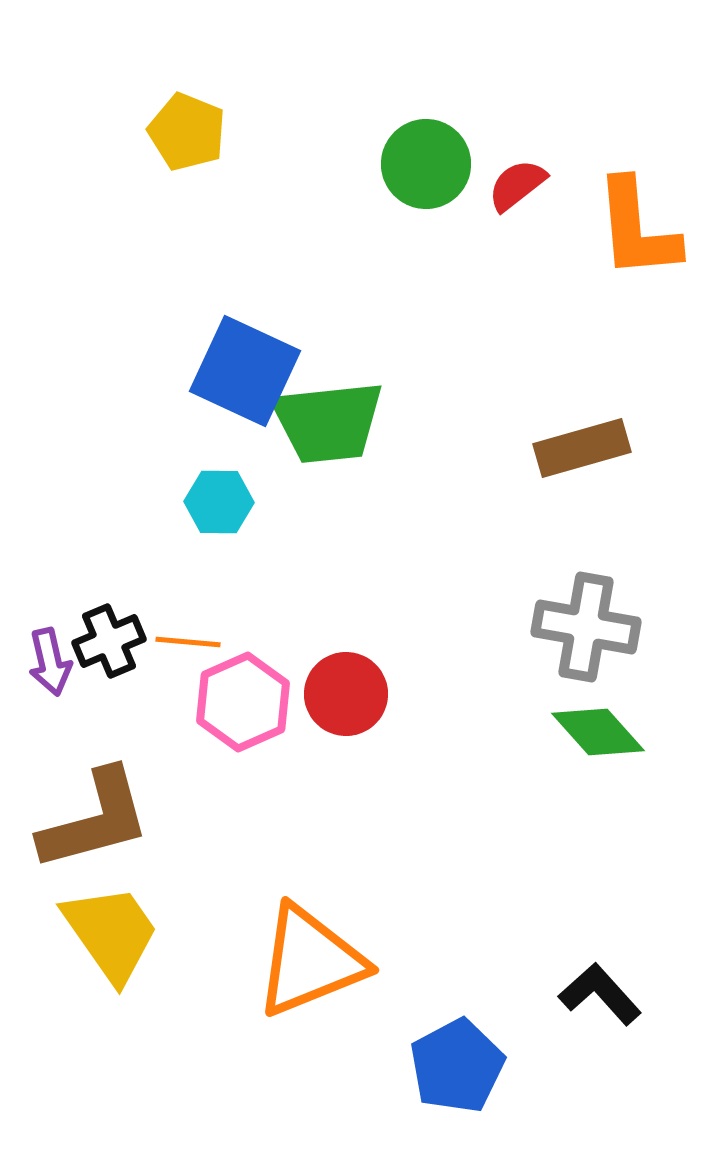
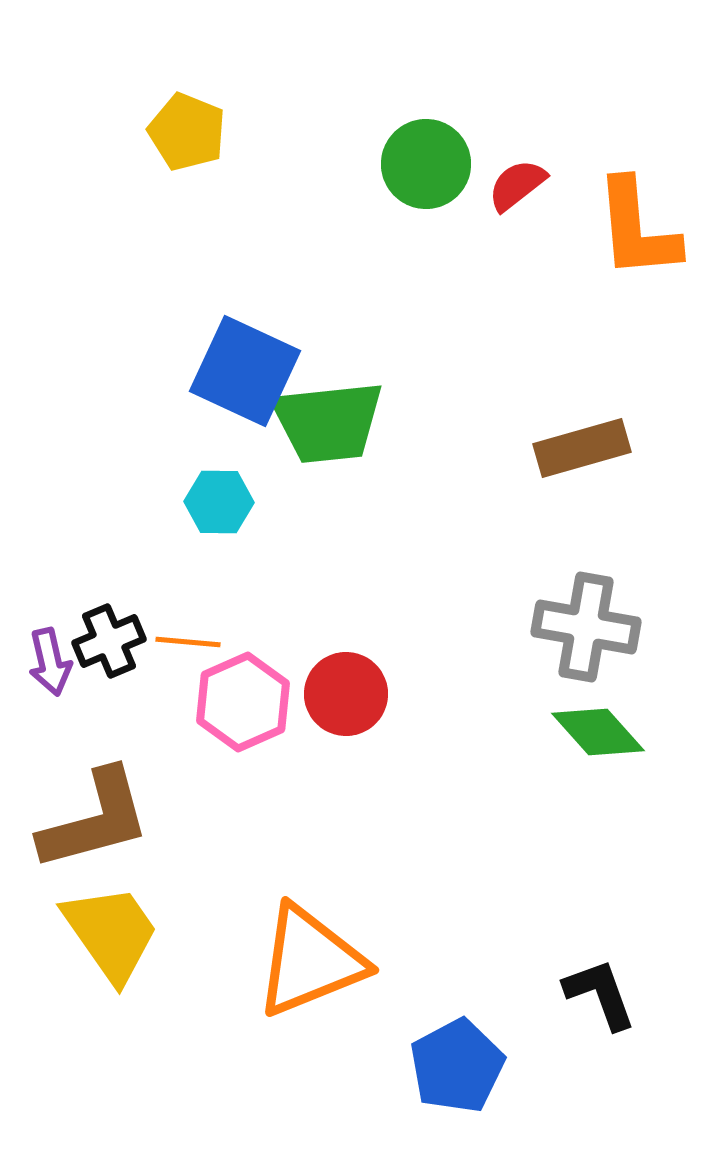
black L-shape: rotated 22 degrees clockwise
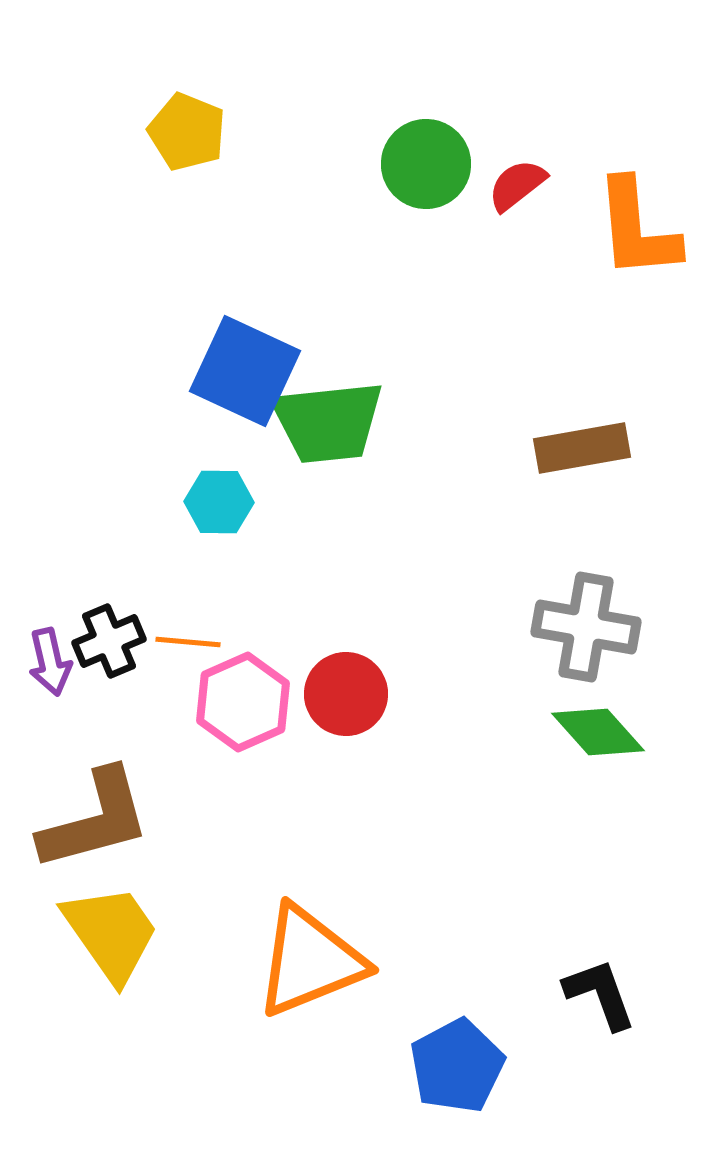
brown rectangle: rotated 6 degrees clockwise
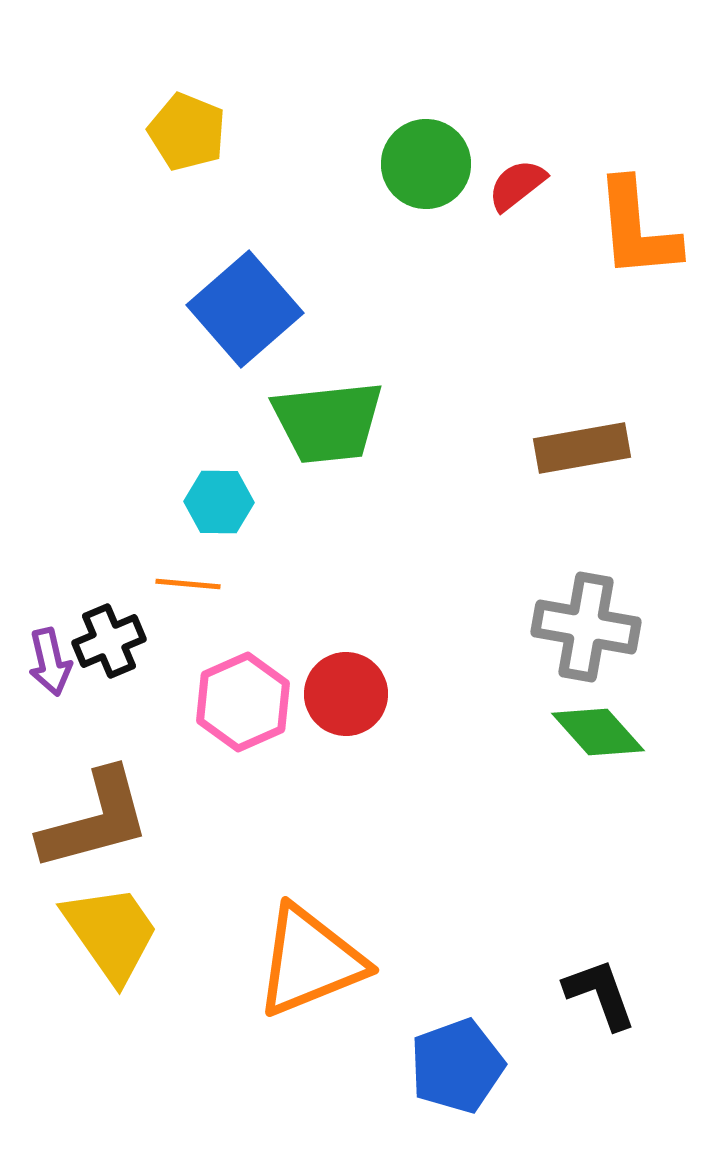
blue square: moved 62 px up; rotated 24 degrees clockwise
orange line: moved 58 px up
blue pentagon: rotated 8 degrees clockwise
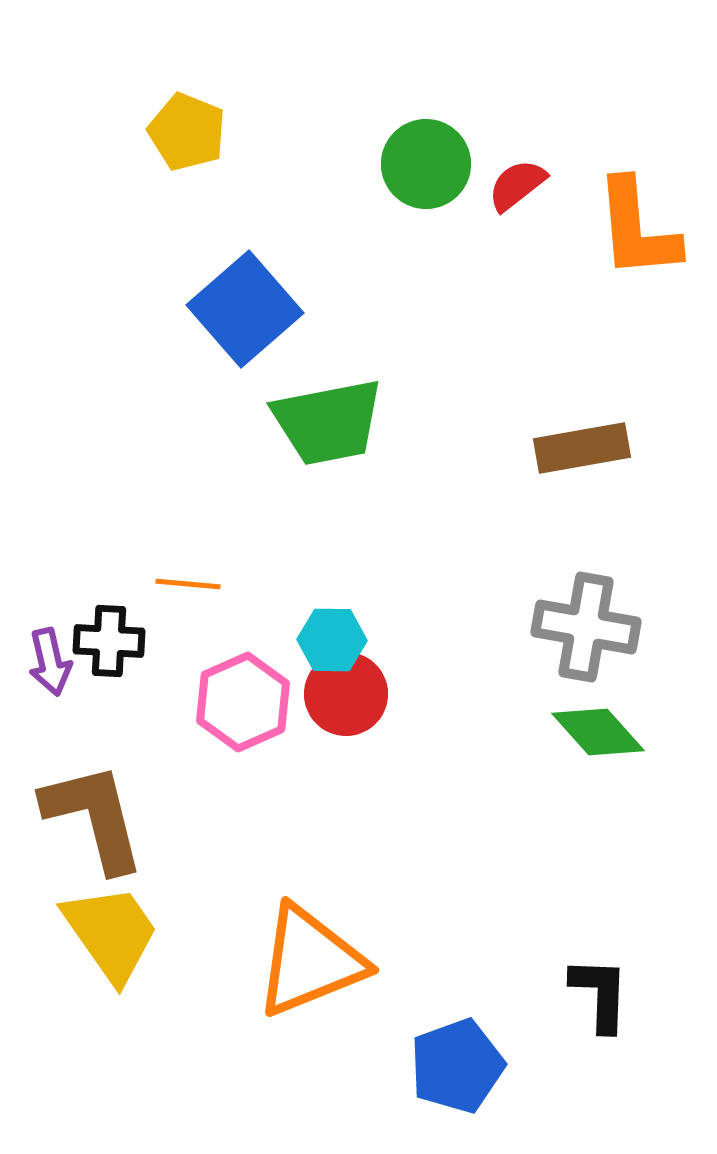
green trapezoid: rotated 5 degrees counterclockwise
cyan hexagon: moved 113 px right, 138 px down
black cross: rotated 26 degrees clockwise
brown L-shape: moved 1 px left, 3 px up; rotated 89 degrees counterclockwise
black L-shape: rotated 22 degrees clockwise
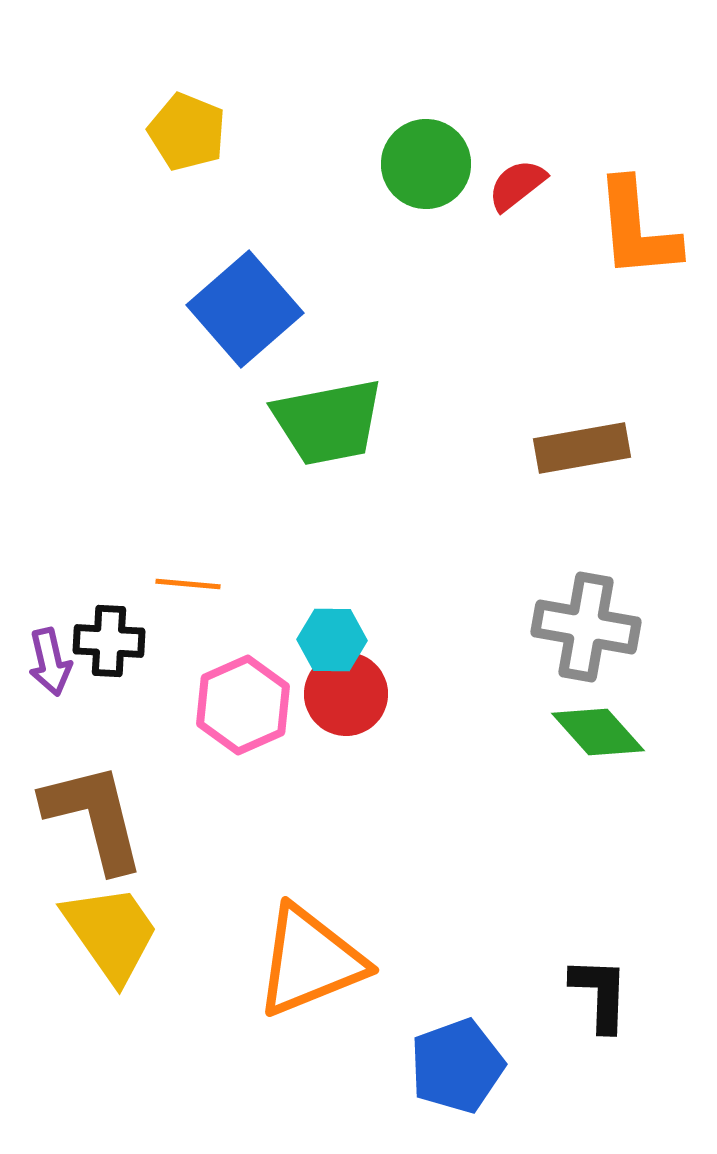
pink hexagon: moved 3 px down
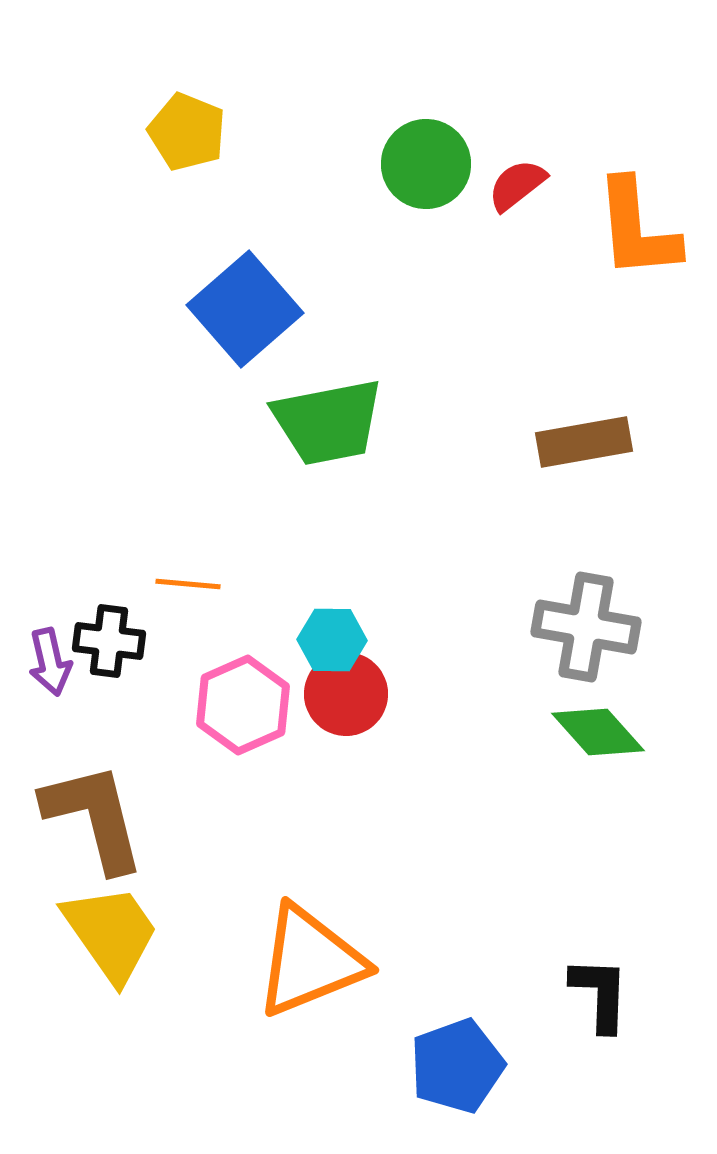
brown rectangle: moved 2 px right, 6 px up
black cross: rotated 4 degrees clockwise
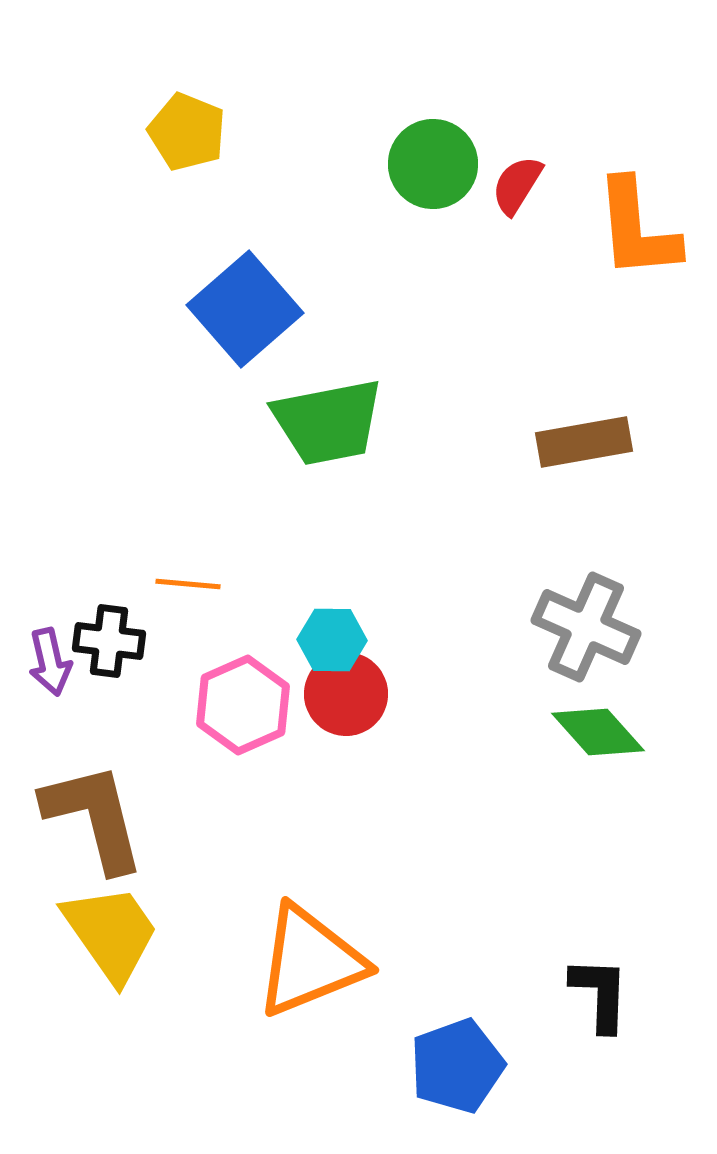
green circle: moved 7 px right
red semicircle: rotated 20 degrees counterclockwise
gray cross: rotated 14 degrees clockwise
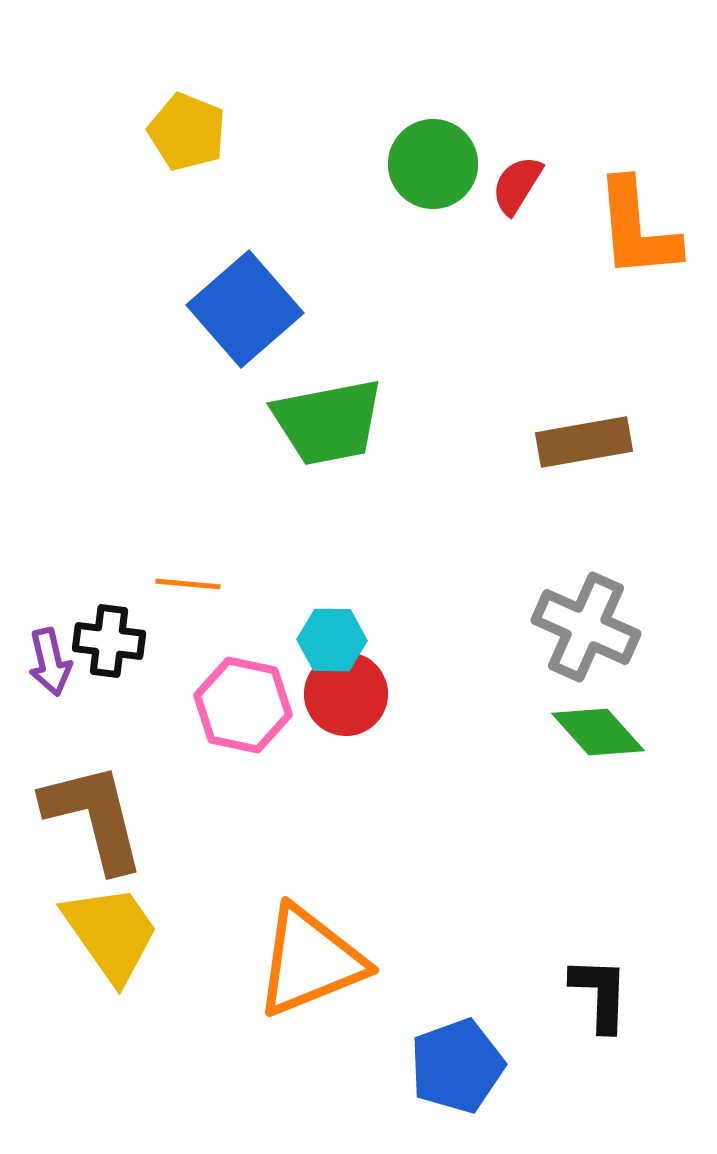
pink hexagon: rotated 24 degrees counterclockwise
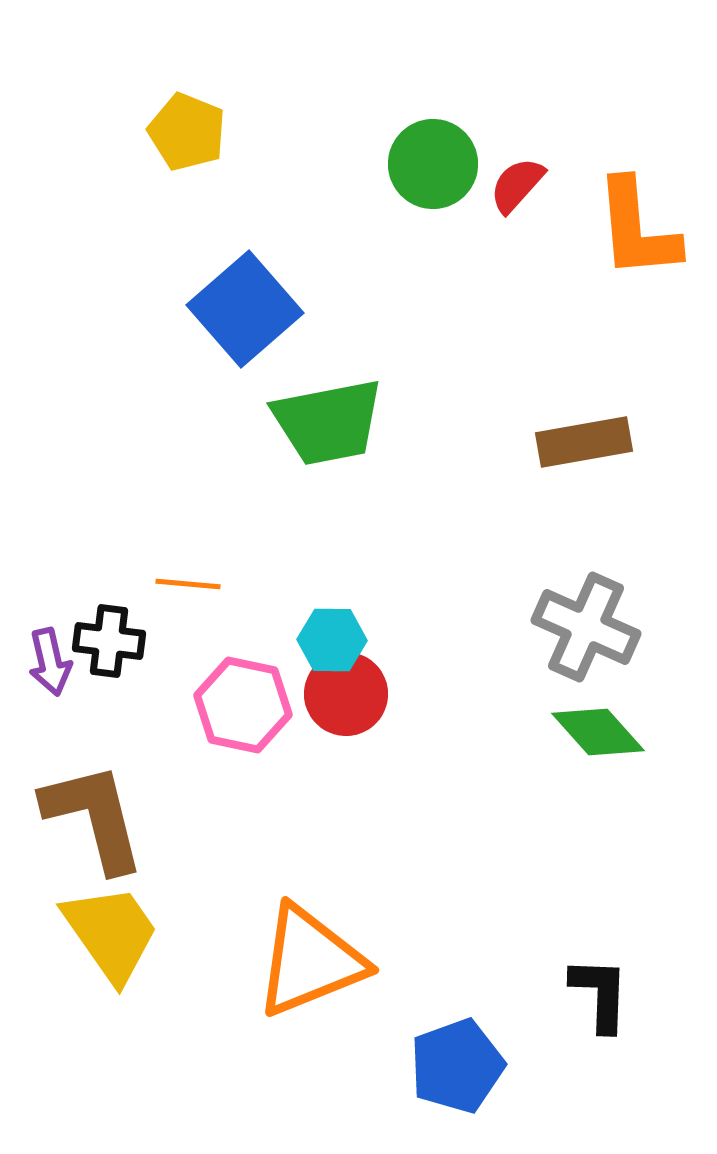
red semicircle: rotated 10 degrees clockwise
